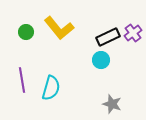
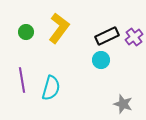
yellow L-shape: rotated 104 degrees counterclockwise
purple cross: moved 1 px right, 4 px down
black rectangle: moved 1 px left, 1 px up
gray star: moved 11 px right
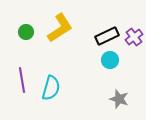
yellow L-shape: moved 1 px right; rotated 20 degrees clockwise
cyan circle: moved 9 px right
gray star: moved 4 px left, 5 px up
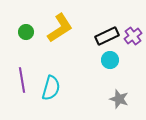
purple cross: moved 1 px left, 1 px up
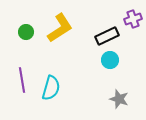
purple cross: moved 17 px up; rotated 18 degrees clockwise
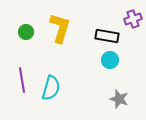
yellow L-shape: rotated 40 degrees counterclockwise
black rectangle: rotated 35 degrees clockwise
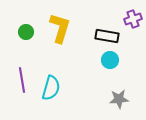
gray star: rotated 24 degrees counterclockwise
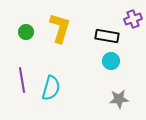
cyan circle: moved 1 px right, 1 px down
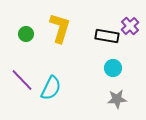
purple cross: moved 3 px left, 7 px down; rotated 24 degrees counterclockwise
green circle: moved 2 px down
cyan circle: moved 2 px right, 7 px down
purple line: rotated 35 degrees counterclockwise
cyan semicircle: rotated 10 degrees clockwise
gray star: moved 2 px left
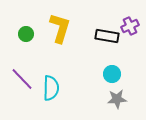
purple cross: rotated 18 degrees clockwise
cyan circle: moved 1 px left, 6 px down
purple line: moved 1 px up
cyan semicircle: rotated 25 degrees counterclockwise
